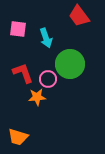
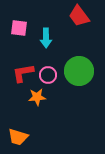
pink square: moved 1 px right, 1 px up
cyan arrow: rotated 18 degrees clockwise
green circle: moved 9 px right, 7 px down
red L-shape: rotated 80 degrees counterclockwise
pink circle: moved 4 px up
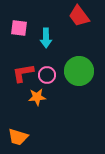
pink circle: moved 1 px left
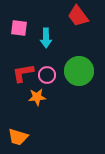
red trapezoid: moved 1 px left
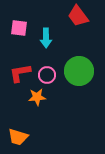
red L-shape: moved 3 px left
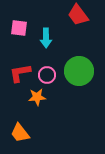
red trapezoid: moved 1 px up
orange trapezoid: moved 2 px right, 4 px up; rotated 35 degrees clockwise
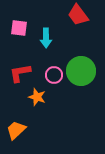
green circle: moved 2 px right
pink circle: moved 7 px right
orange star: rotated 24 degrees clockwise
orange trapezoid: moved 4 px left, 3 px up; rotated 85 degrees clockwise
